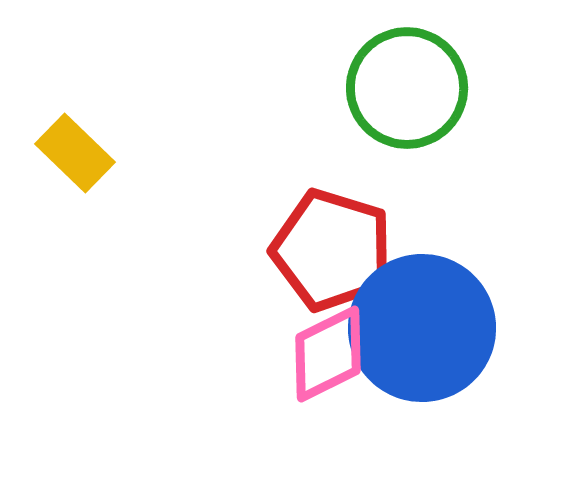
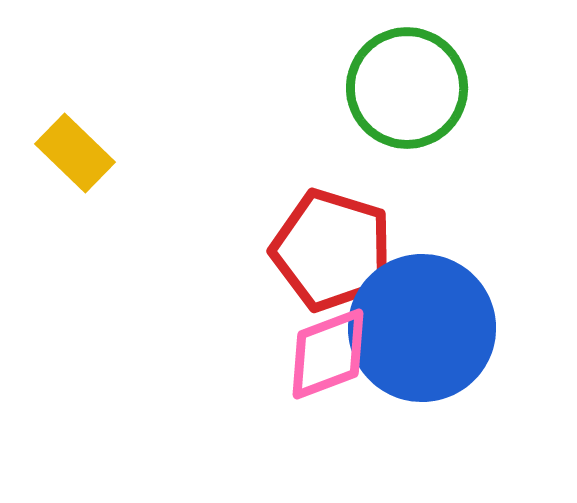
pink diamond: rotated 6 degrees clockwise
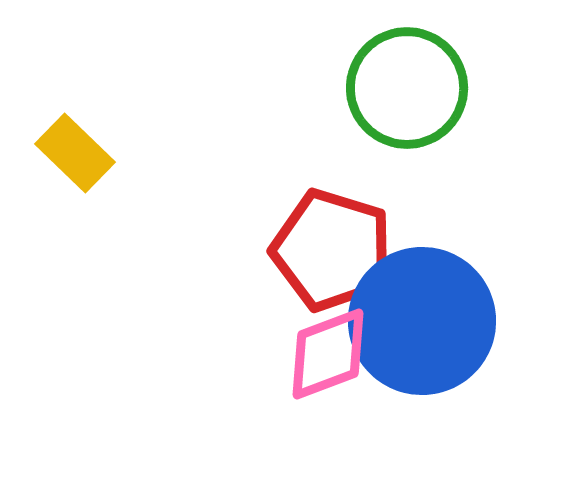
blue circle: moved 7 px up
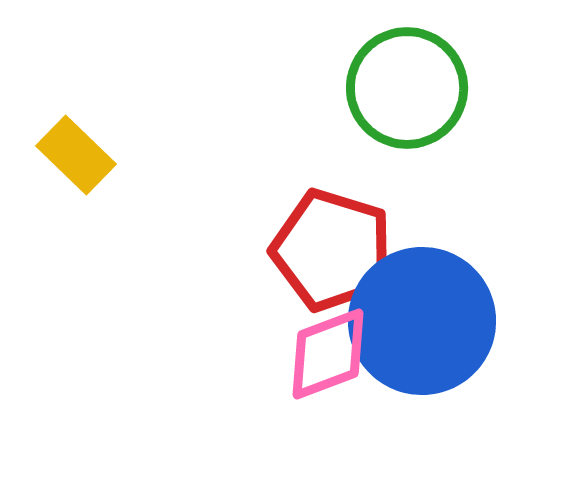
yellow rectangle: moved 1 px right, 2 px down
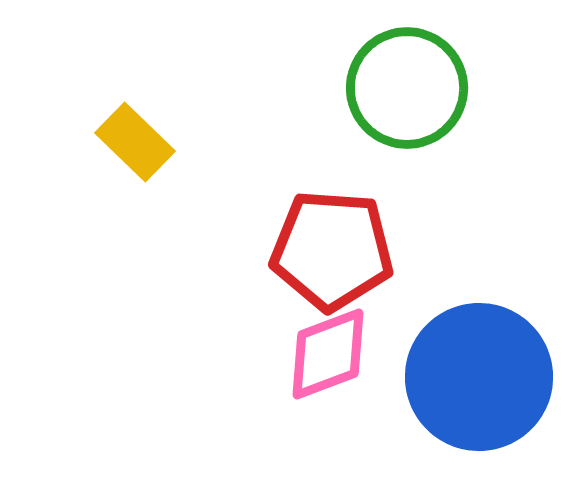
yellow rectangle: moved 59 px right, 13 px up
red pentagon: rotated 13 degrees counterclockwise
blue circle: moved 57 px right, 56 px down
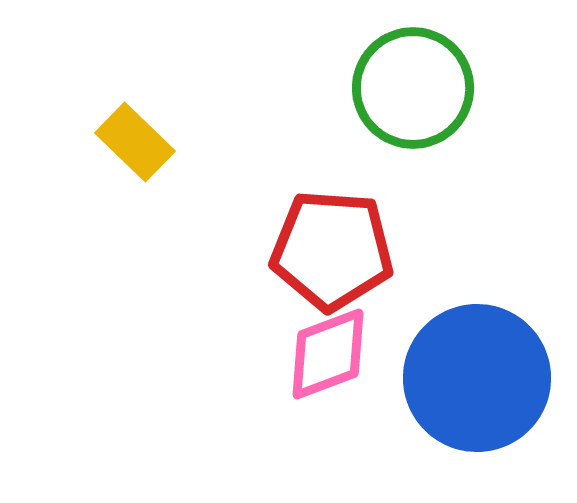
green circle: moved 6 px right
blue circle: moved 2 px left, 1 px down
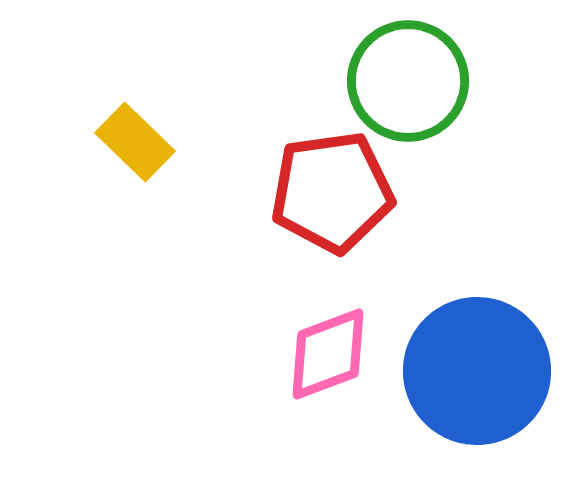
green circle: moved 5 px left, 7 px up
red pentagon: moved 58 px up; rotated 12 degrees counterclockwise
blue circle: moved 7 px up
